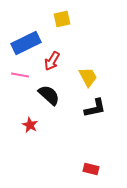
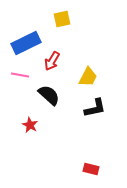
yellow trapezoid: rotated 55 degrees clockwise
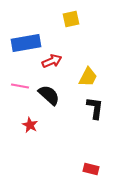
yellow square: moved 9 px right
blue rectangle: rotated 16 degrees clockwise
red arrow: rotated 144 degrees counterclockwise
pink line: moved 11 px down
black L-shape: rotated 70 degrees counterclockwise
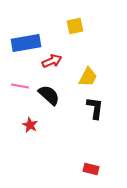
yellow square: moved 4 px right, 7 px down
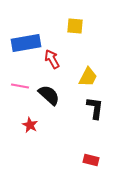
yellow square: rotated 18 degrees clockwise
red arrow: moved 2 px up; rotated 96 degrees counterclockwise
red rectangle: moved 9 px up
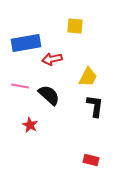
red arrow: rotated 72 degrees counterclockwise
black L-shape: moved 2 px up
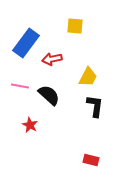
blue rectangle: rotated 44 degrees counterclockwise
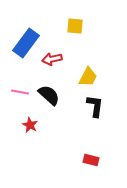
pink line: moved 6 px down
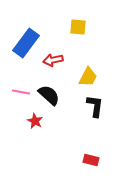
yellow square: moved 3 px right, 1 px down
red arrow: moved 1 px right, 1 px down
pink line: moved 1 px right
red star: moved 5 px right, 4 px up
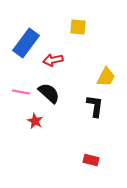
yellow trapezoid: moved 18 px right
black semicircle: moved 2 px up
